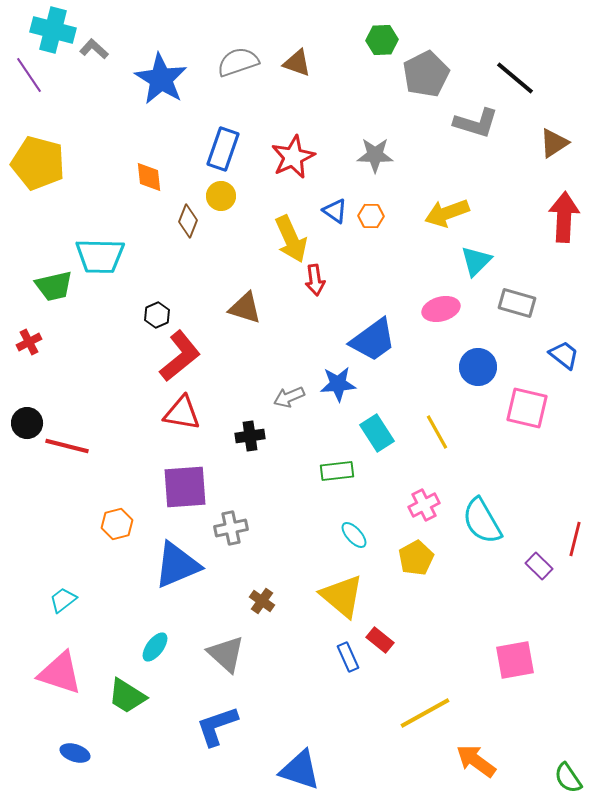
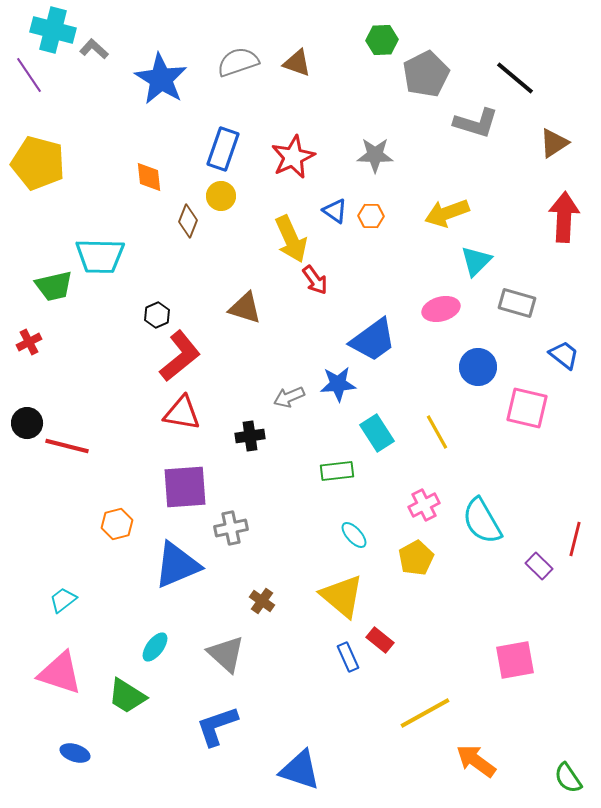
red arrow at (315, 280): rotated 28 degrees counterclockwise
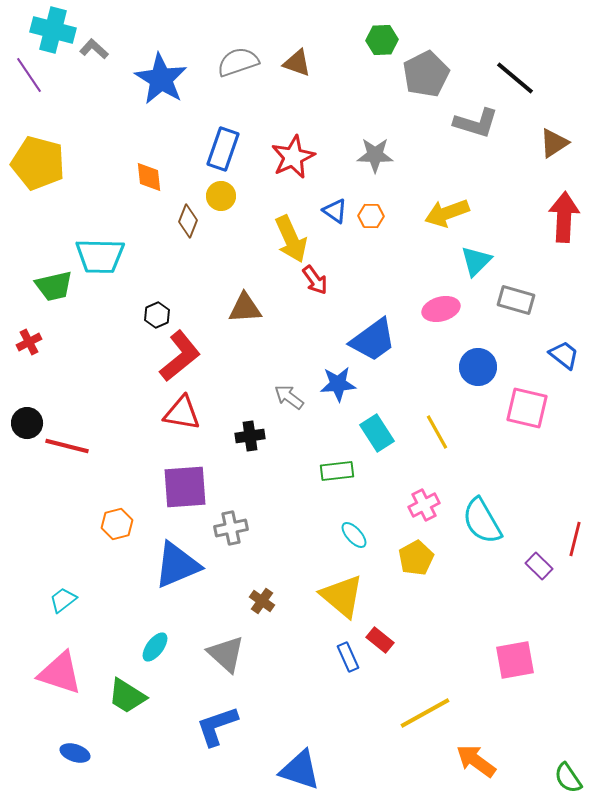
gray rectangle at (517, 303): moved 1 px left, 3 px up
brown triangle at (245, 308): rotated 21 degrees counterclockwise
gray arrow at (289, 397): rotated 60 degrees clockwise
